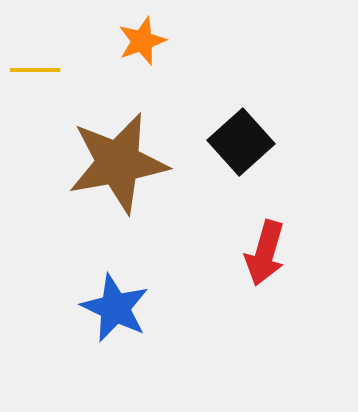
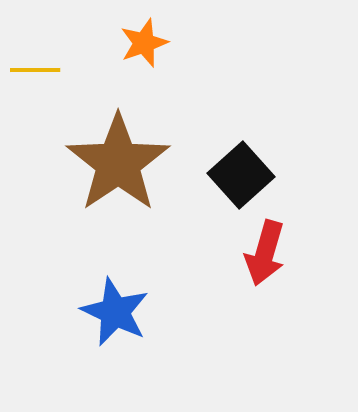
orange star: moved 2 px right, 2 px down
black square: moved 33 px down
brown star: rotated 24 degrees counterclockwise
blue star: moved 4 px down
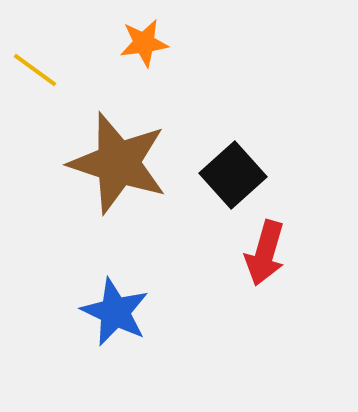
orange star: rotated 12 degrees clockwise
yellow line: rotated 36 degrees clockwise
brown star: rotated 20 degrees counterclockwise
black square: moved 8 px left
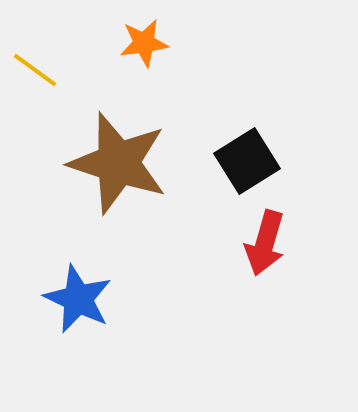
black square: moved 14 px right, 14 px up; rotated 10 degrees clockwise
red arrow: moved 10 px up
blue star: moved 37 px left, 13 px up
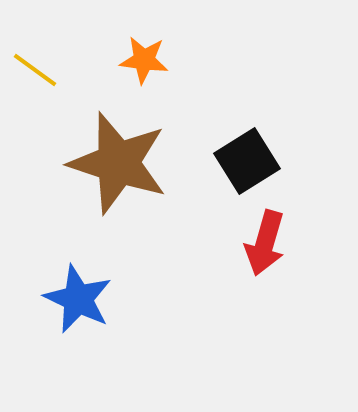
orange star: moved 17 px down; rotated 15 degrees clockwise
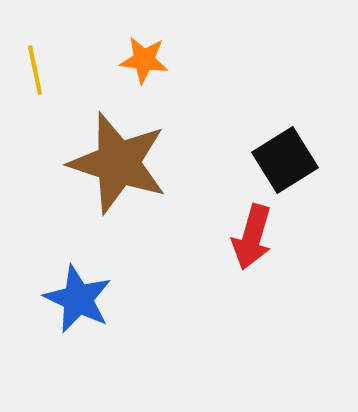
yellow line: rotated 42 degrees clockwise
black square: moved 38 px right, 1 px up
red arrow: moved 13 px left, 6 px up
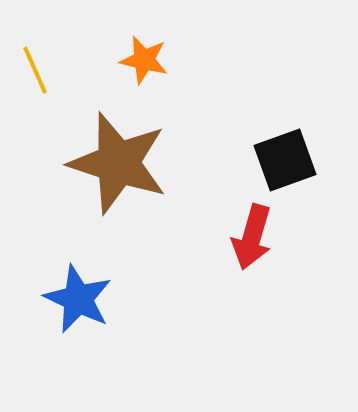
orange star: rotated 6 degrees clockwise
yellow line: rotated 12 degrees counterclockwise
black square: rotated 12 degrees clockwise
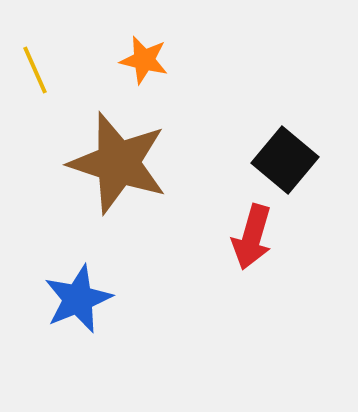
black square: rotated 30 degrees counterclockwise
blue star: rotated 24 degrees clockwise
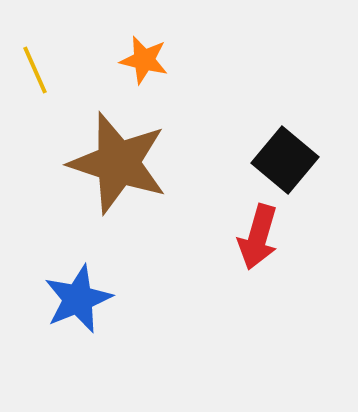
red arrow: moved 6 px right
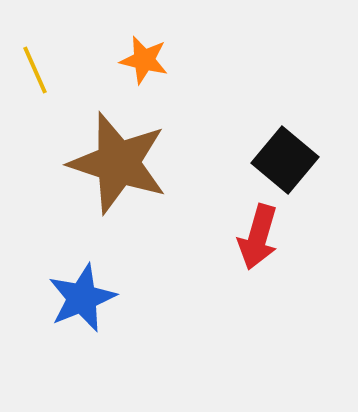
blue star: moved 4 px right, 1 px up
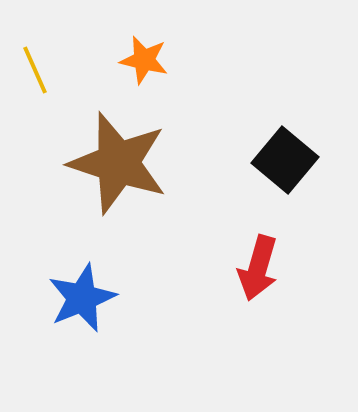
red arrow: moved 31 px down
